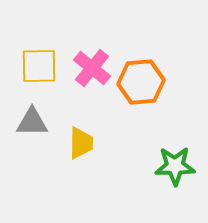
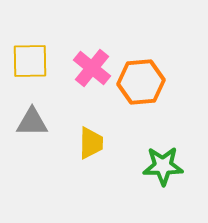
yellow square: moved 9 px left, 5 px up
yellow trapezoid: moved 10 px right
green star: moved 12 px left
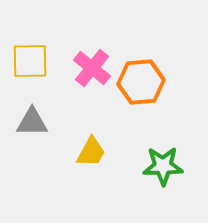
yellow trapezoid: moved 9 px down; rotated 28 degrees clockwise
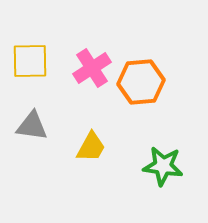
pink cross: rotated 18 degrees clockwise
gray triangle: moved 4 px down; rotated 8 degrees clockwise
yellow trapezoid: moved 5 px up
green star: rotated 9 degrees clockwise
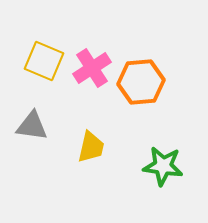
yellow square: moved 14 px right; rotated 24 degrees clockwise
yellow trapezoid: rotated 16 degrees counterclockwise
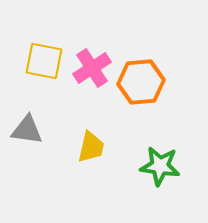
yellow square: rotated 12 degrees counterclockwise
gray triangle: moved 5 px left, 4 px down
green star: moved 3 px left
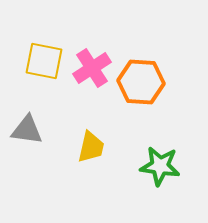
orange hexagon: rotated 9 degrees clockwise
